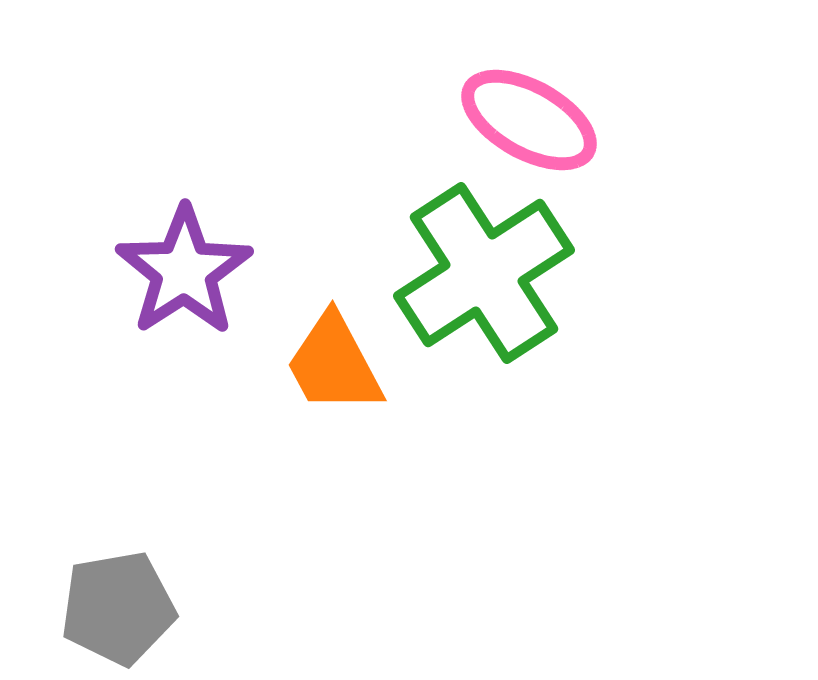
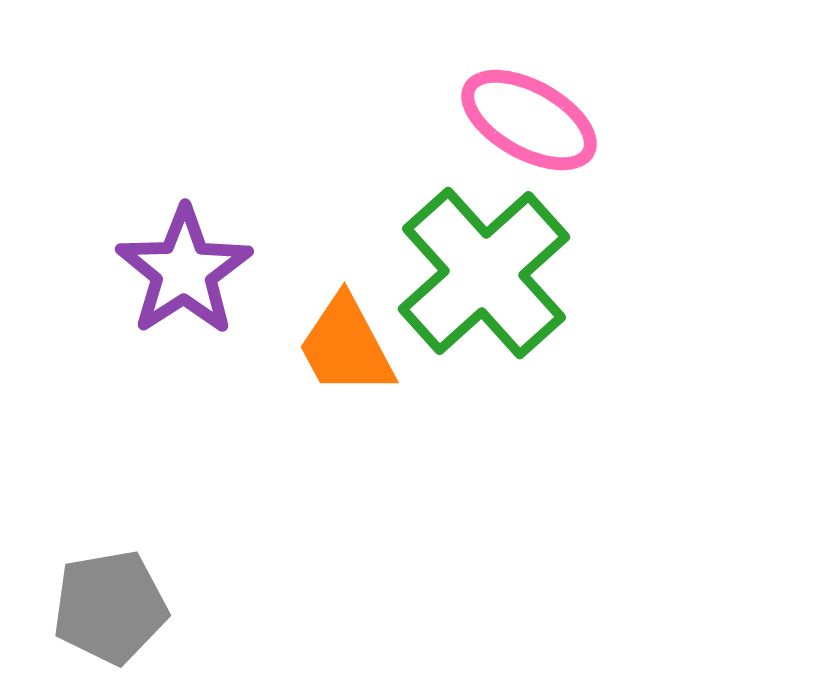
green cross: rotated 9 degrees counterclockwise
orange trapezoid: moved 12 px right, 18 px up
gray pentagon: moved 8 px left, 1 px up
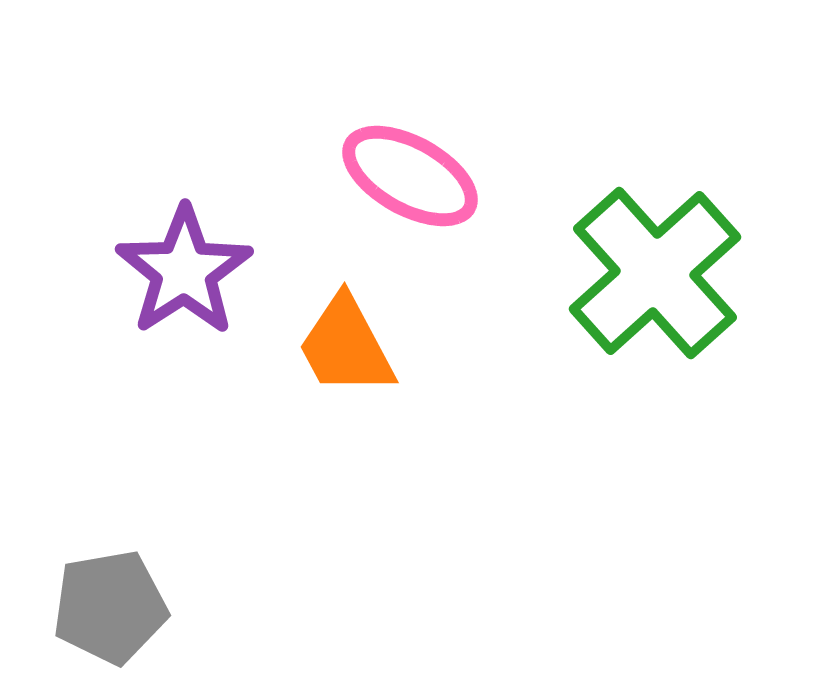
pink ellipse: moved 119 px left, 56 px down
green cross: moved 171 px right
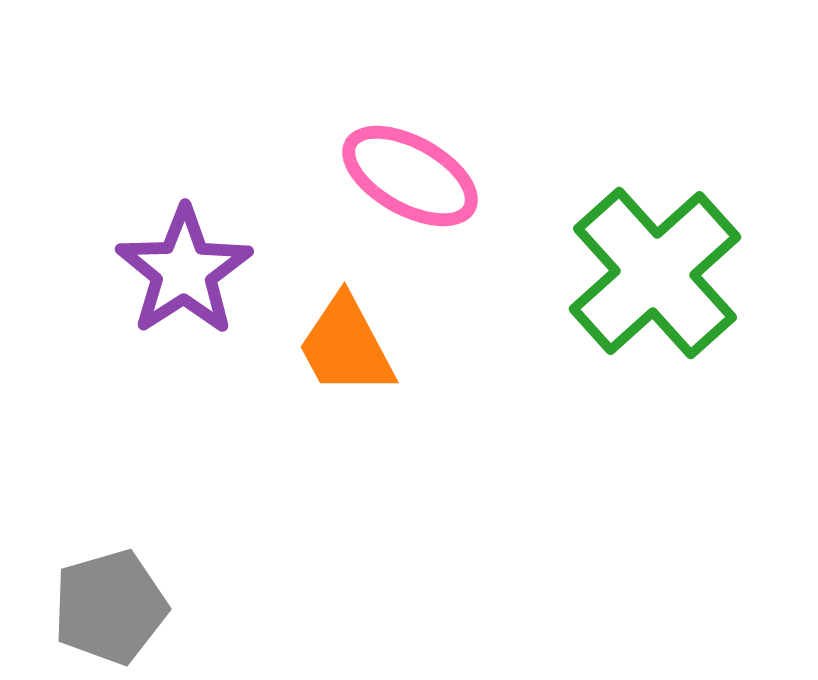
gray pentagon: rotated 6 degrees counterclockwise
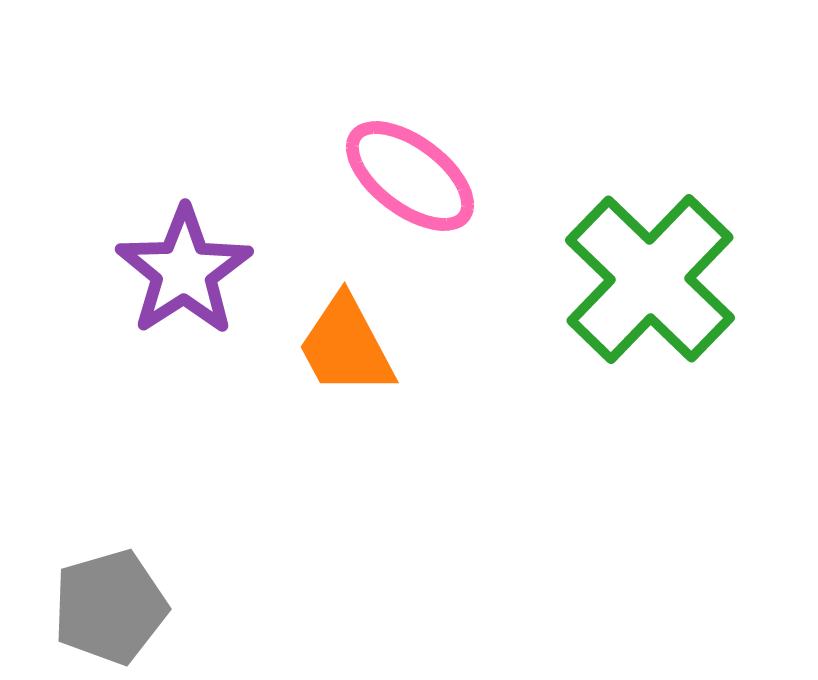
pink ellipse: rotated 8 degrees clockwise
green cross: moved 5 px left, 6 px down; rotated 4 degrees counterclockwise
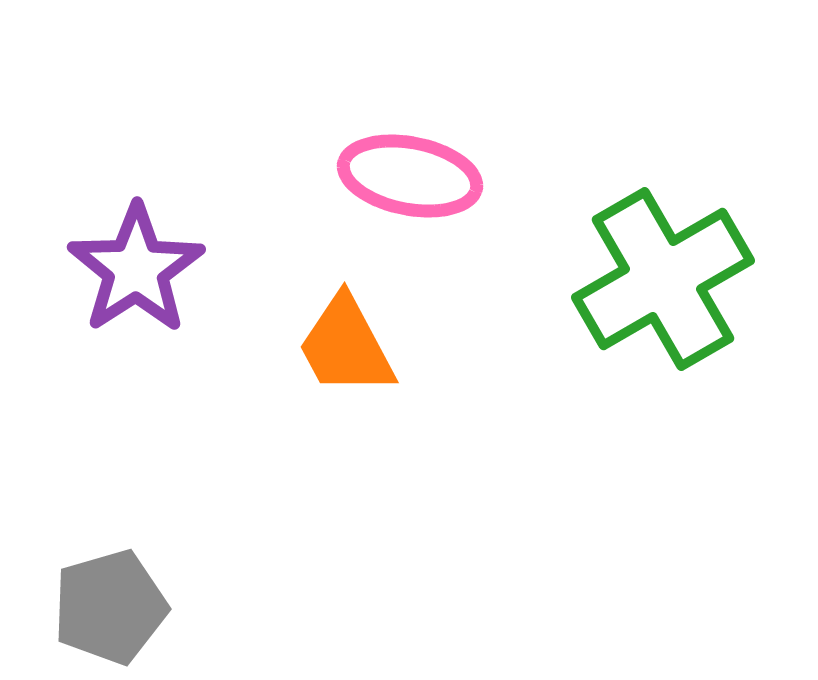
pink ellipse: rotated 26 degrees counterclockwise
purple star: moved 48 px left, 2 px up
green cross: moved 13 px right; rotated 16 degrees clockwise
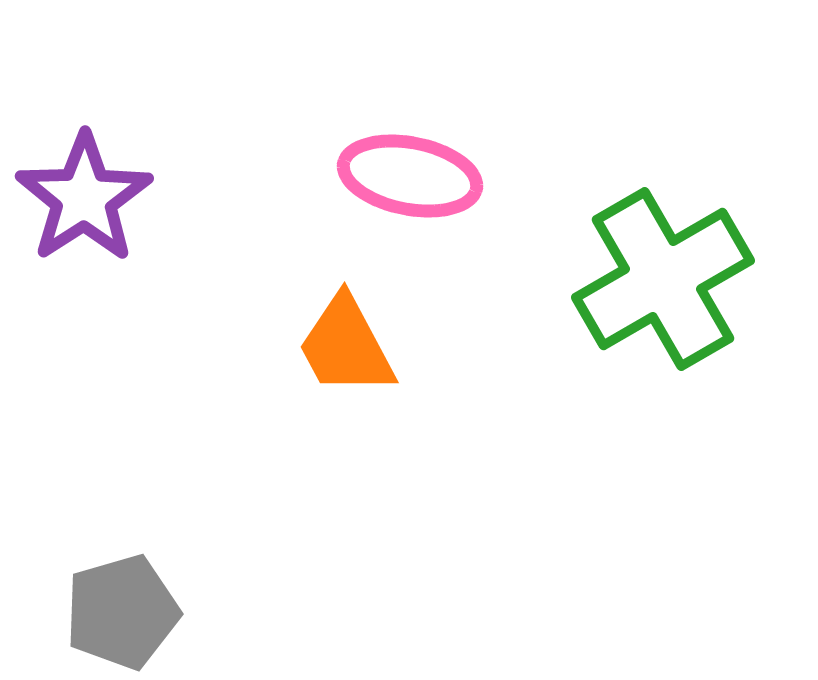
purple star: moved 52 px left, 71 px up
gray pentagon: moved 12 px right, 5 px down
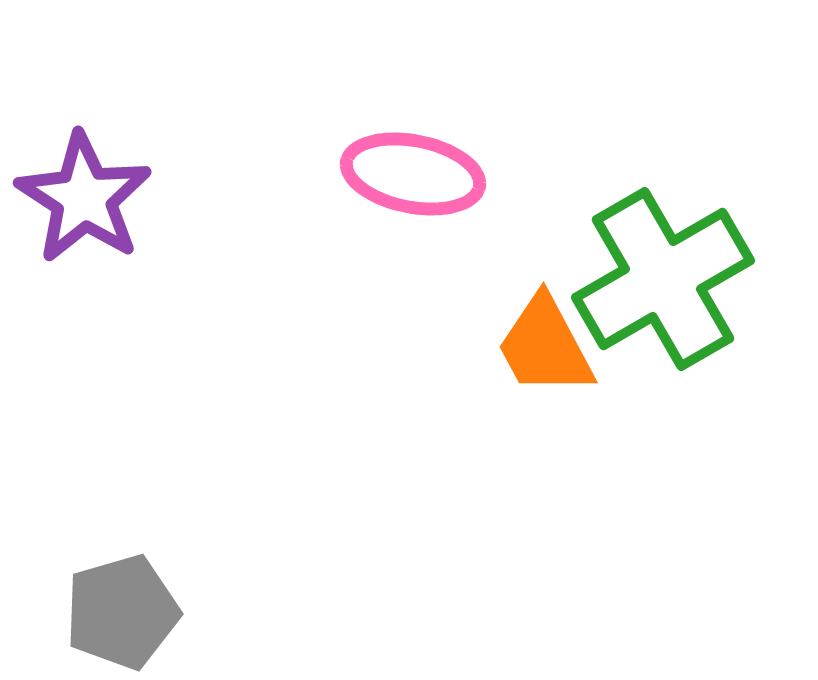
pink ellipse: moved 3 px right, 2 px up
purple star: rotated 6 degrees counterclockwise
orange trapezoid: moved 199 px right
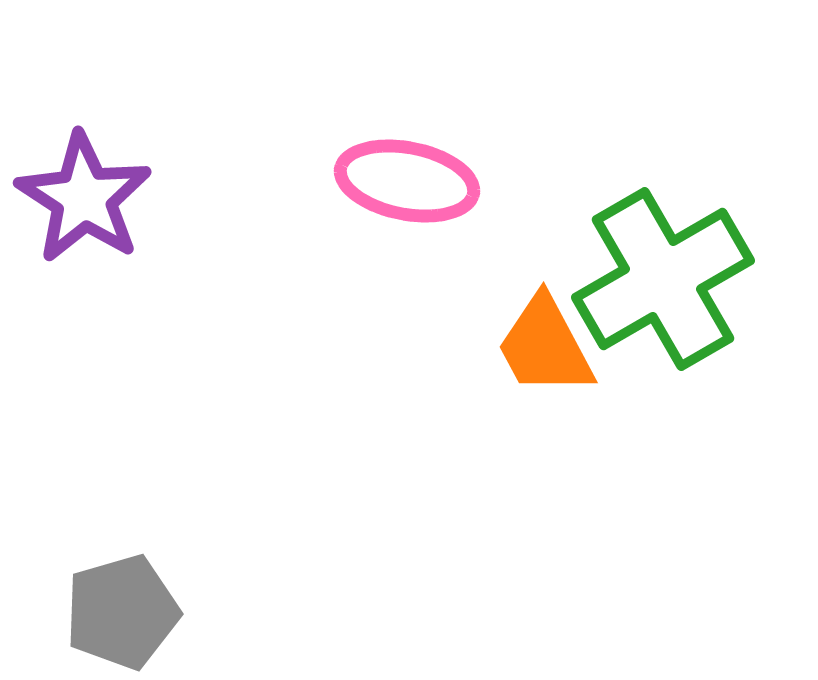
pink ellipse: moved 6 px left, 7 px down
